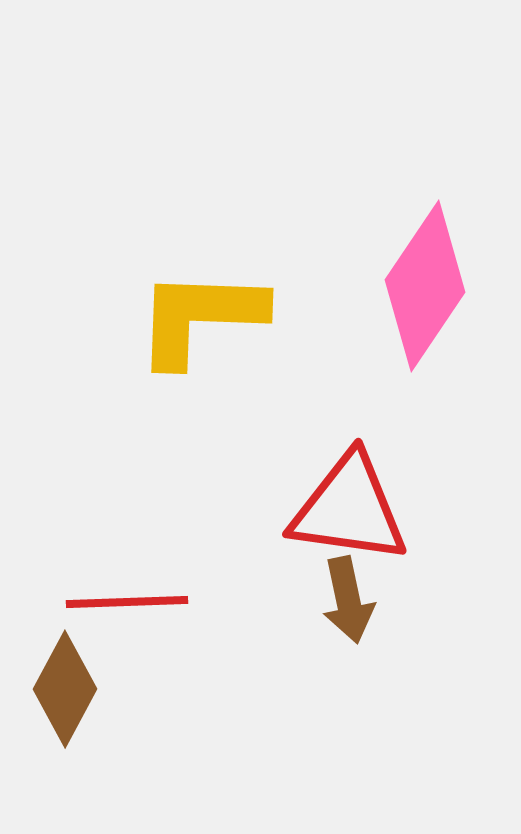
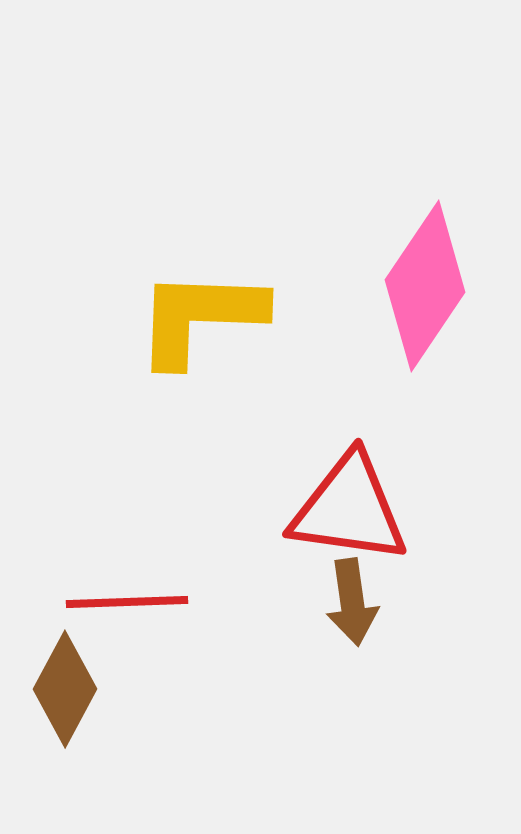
brown arrow: moved 4 px right, 2 px down; rotated 4 degrees clockwise
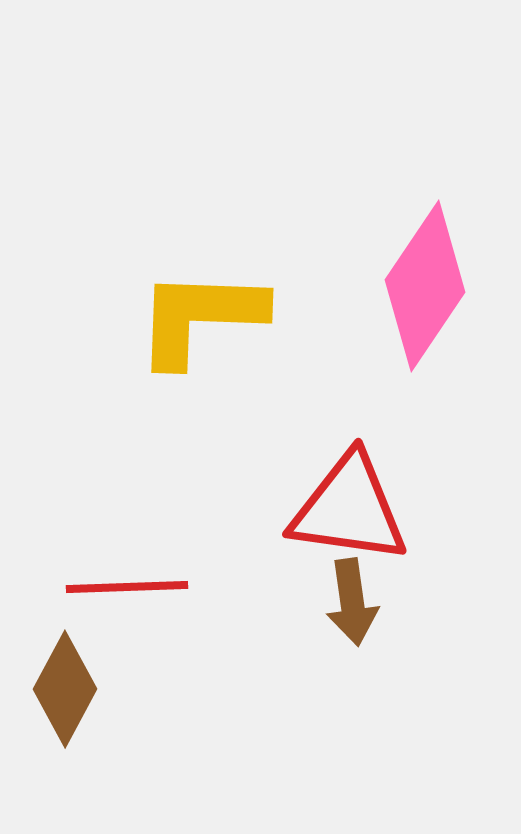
red line: moved 15 px up
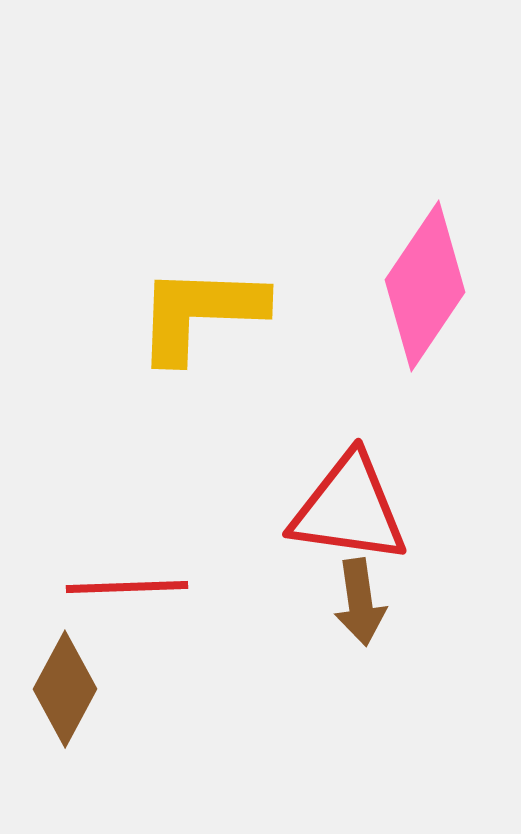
yellow L-shape: moved 4 px up
brown arrow: moved 8 px right
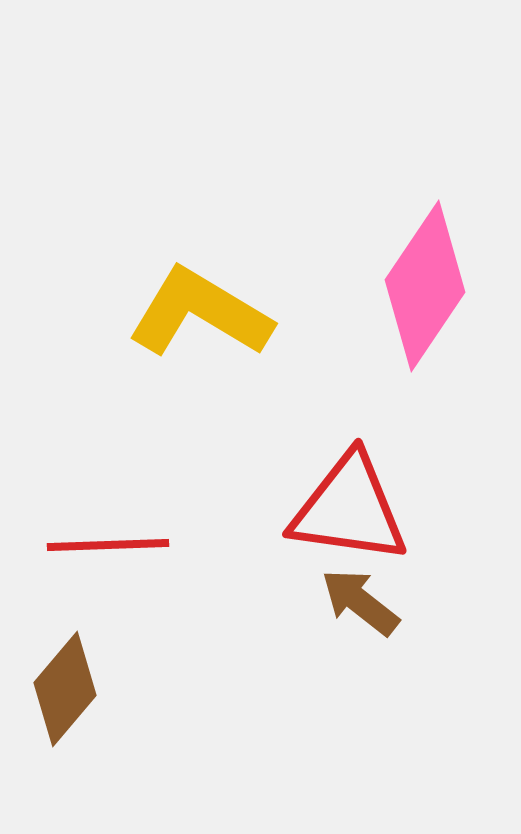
yellow L-shape: rotated 29 degrees clockwise
red line: moved 19 px left, 42 px up
brown arrow: rotated 136 degrees clockwise
brown diamond: rotated 12 degrees clockwise
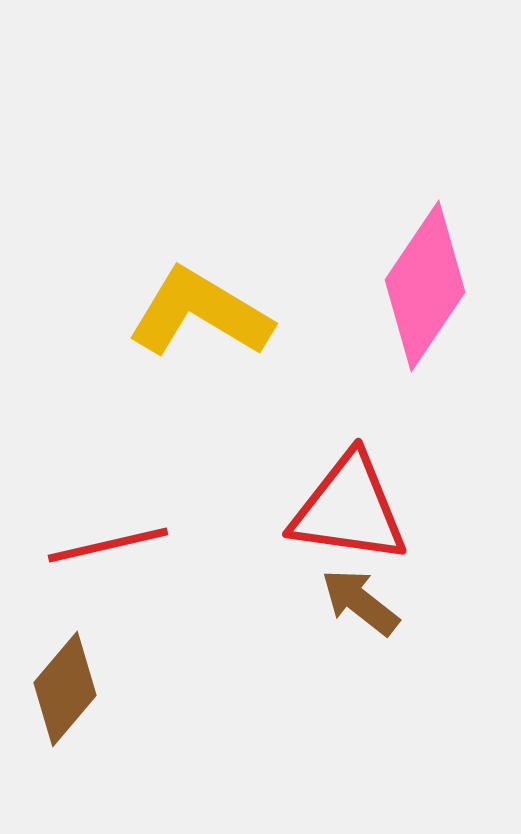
red line: rotated 11 degrees counterclockwise
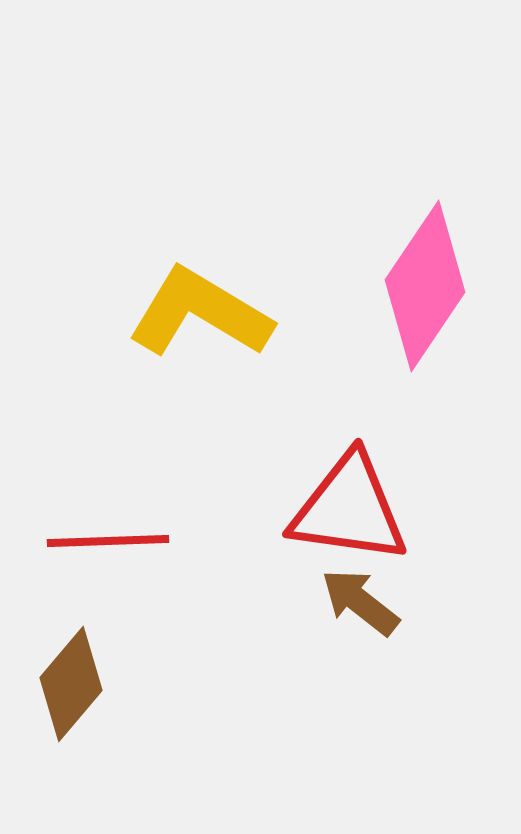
red line: moved 4 px up; rotated 11 degrees clockwise
brown diamond: moved 6 px right, 5 px up
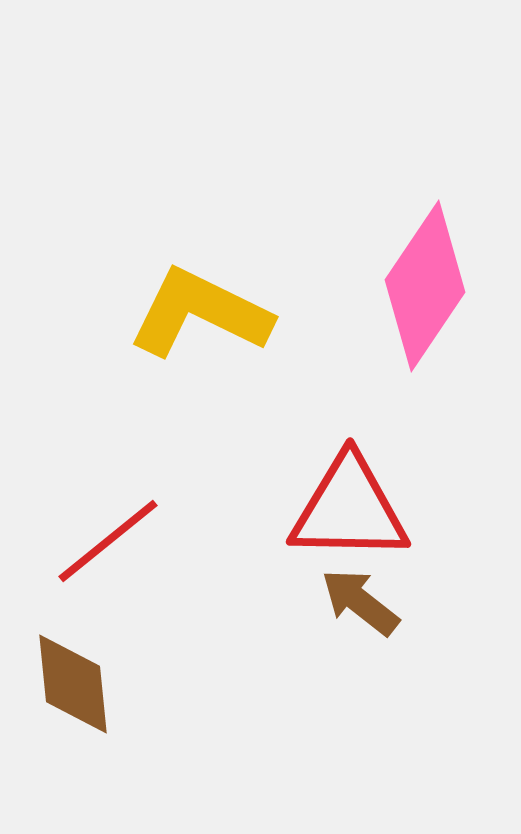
yellow L-shape: rotated 5 degrees counterclockwise
red triangle: rotated 7 degrees counterclockwise
red line: rotated 37 degrees counterclockwise
brown diamond: moved 2 px right; rotated 46 degrees counterclockwise
